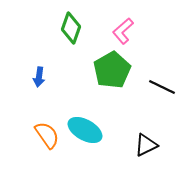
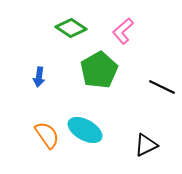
green diamond: rotated 76 degrees counterclockwise
green pentagon: moved 13 px left
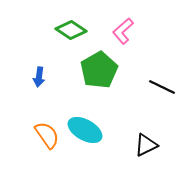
green diamond: moved 2 px down
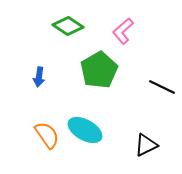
green diamond: moved 3 px left, 4 px up
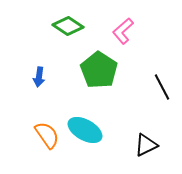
green pentagon: rotated 9 degrees counterclockwise
black line: rotated 36 degrees clockwise
